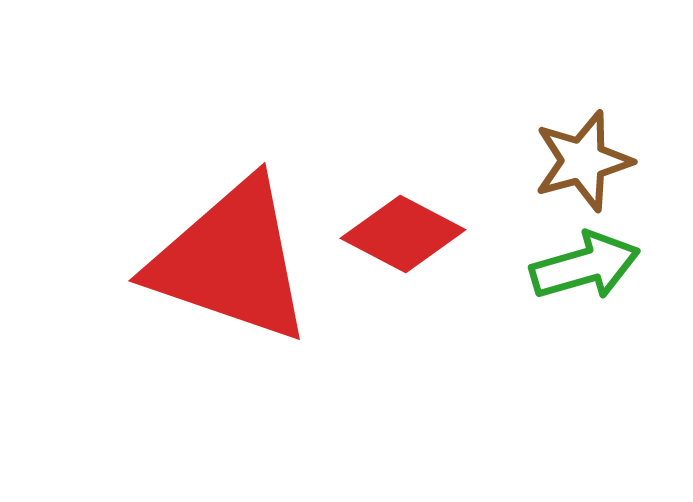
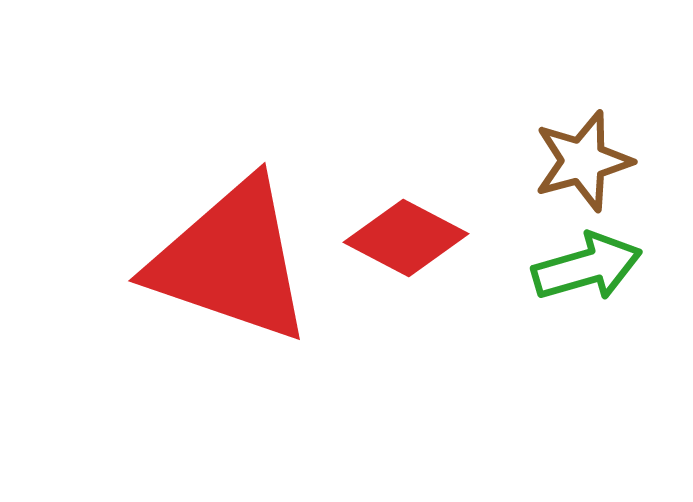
red diamond: moved 3 px right, 4 px down
green arrow: moved 2 px right, 1 px down
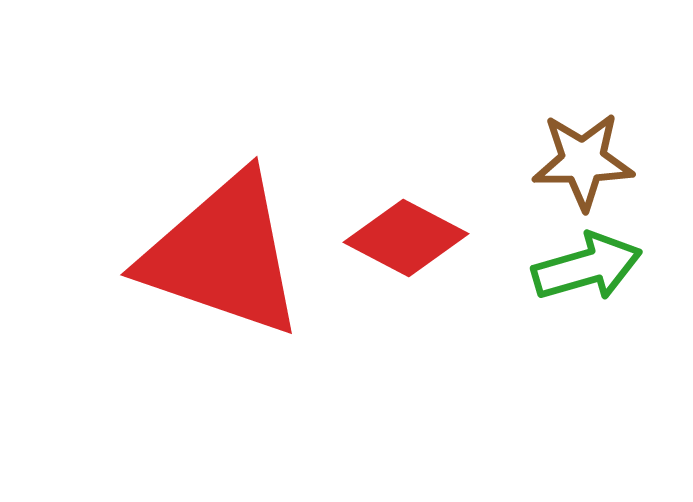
brown star: rotated 14 degrees clockwise
red triangle: moved 8 px left, 6 px up
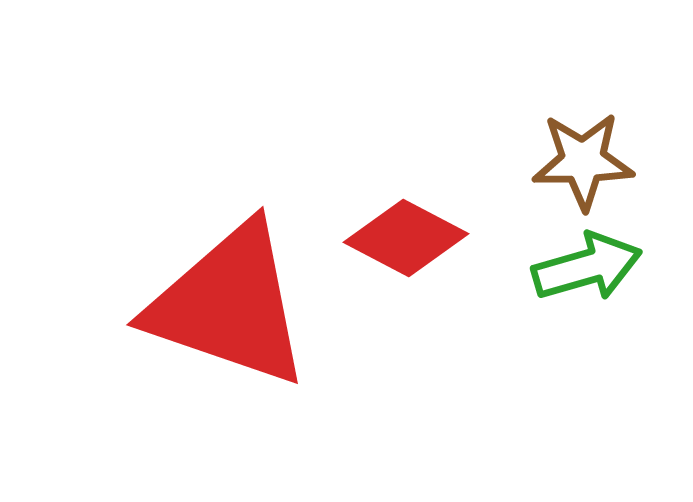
red triangle: moved 6 px right, 50 px down
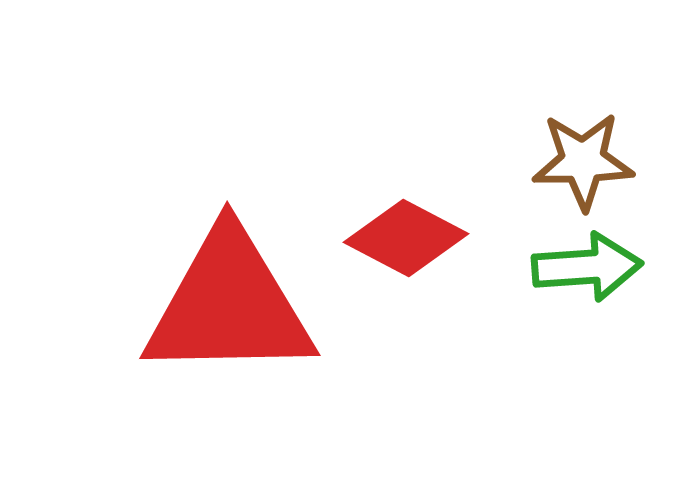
green arrow: rotated 12 degrees clockwise
red triangle: rotated 20 degrees counterclockwise
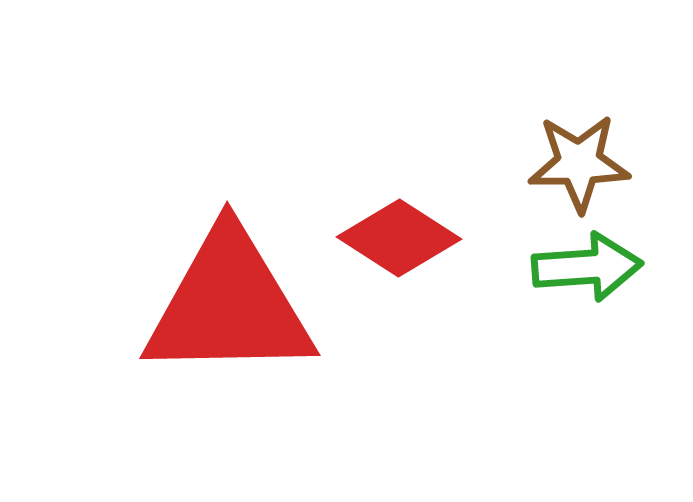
brown star: moved 4 px left, 2 px down
red diamond: moved 7 px left; rotated 5 degrees clockwise
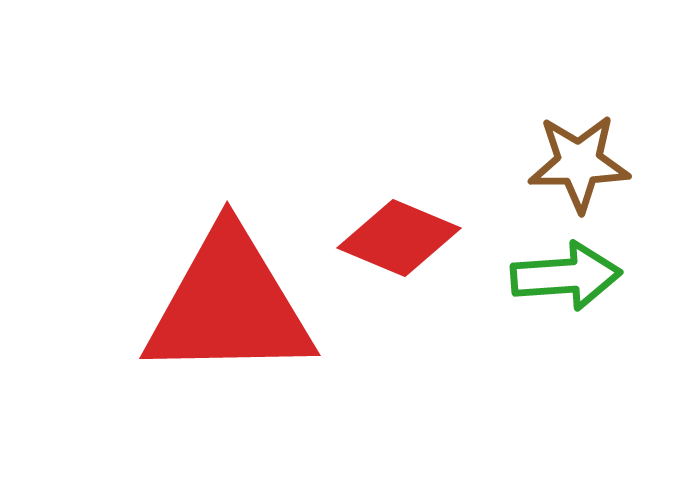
red diamond: rotated 10 degrees counterclockwise
green arrow: moved 21 px left, 9 px down
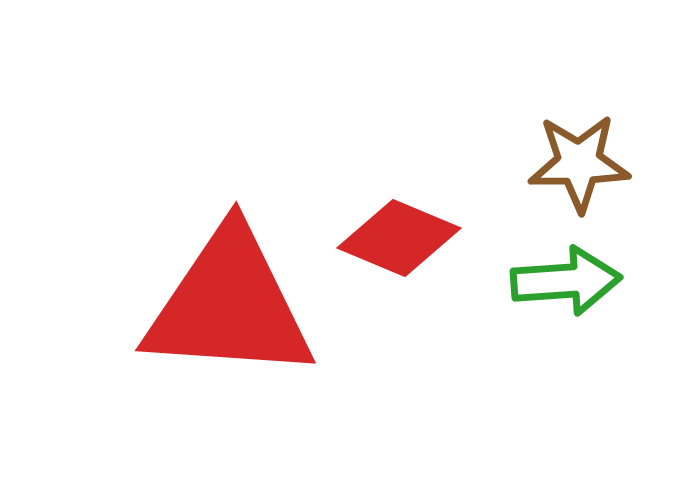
green arrow: moved 5 px down
red triangle: rotated 5 degrees clockwise
